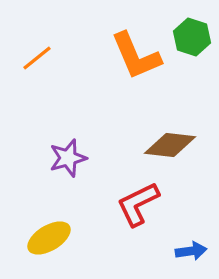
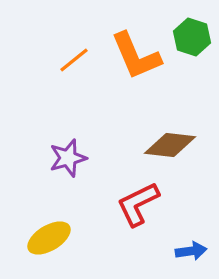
orange line: moved 37 px right, 2 px down
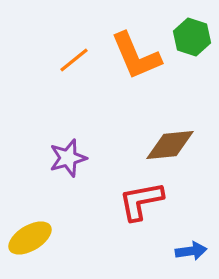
brown diamond: rotated 12 degrees counterclockwise
red L-shape: moved 3 px right, 3 px up; rotated 15 degrees clockwise
yellow ellipse: moved 19 px left
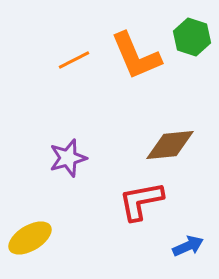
orange line: rotated 12 degrees clockwise
blue arrow: moved 3 px left, 5 px up; rotated 16 degrees counterclockwise
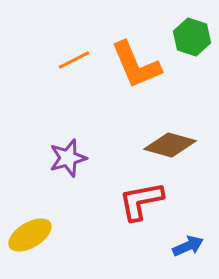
orange L-shape: moved 9 px down
brown diamond: rotated 21 degrees clockwise
yellow ellipse: moved 3 px up
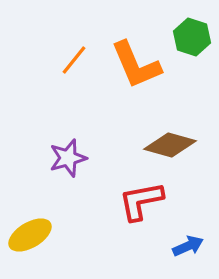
orange line: rotated 24 degrees counterclockwise
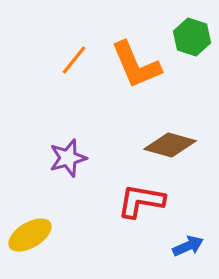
red L-shape: rotated 21 degrees clockwise
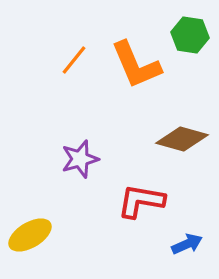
green hexagon: moved 2 px left, 2 px up; rotated 9 degrees counterclockwise
brown diamond: moved 12 px right, 6 px up
purple star: moved 12 px right, 1 px down
blue arrow: moved 1 px left, 2 px up
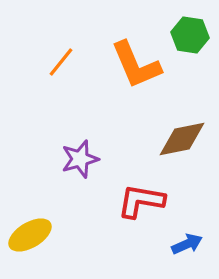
orange line: moved 13 px left, 2 px down
brown diamond: rotated 27 degrees counterclockwise
